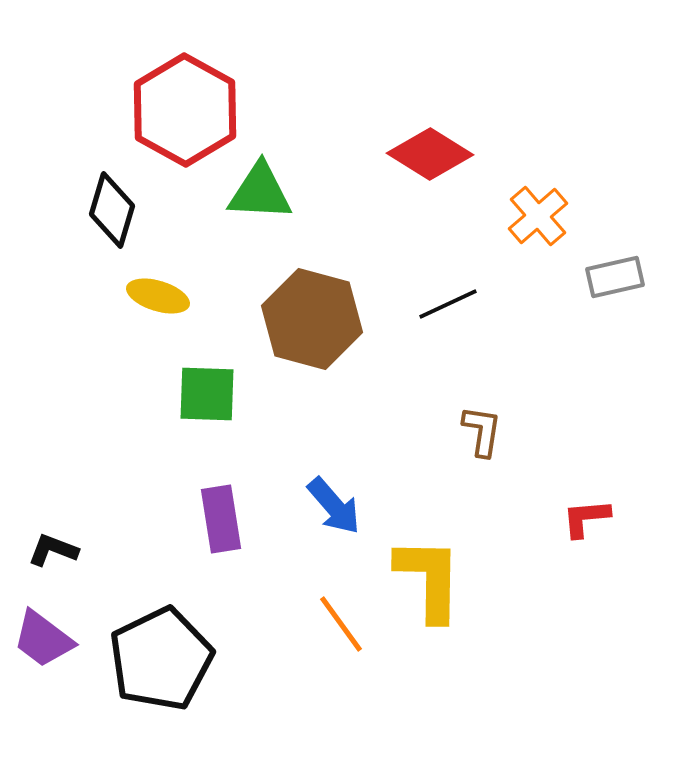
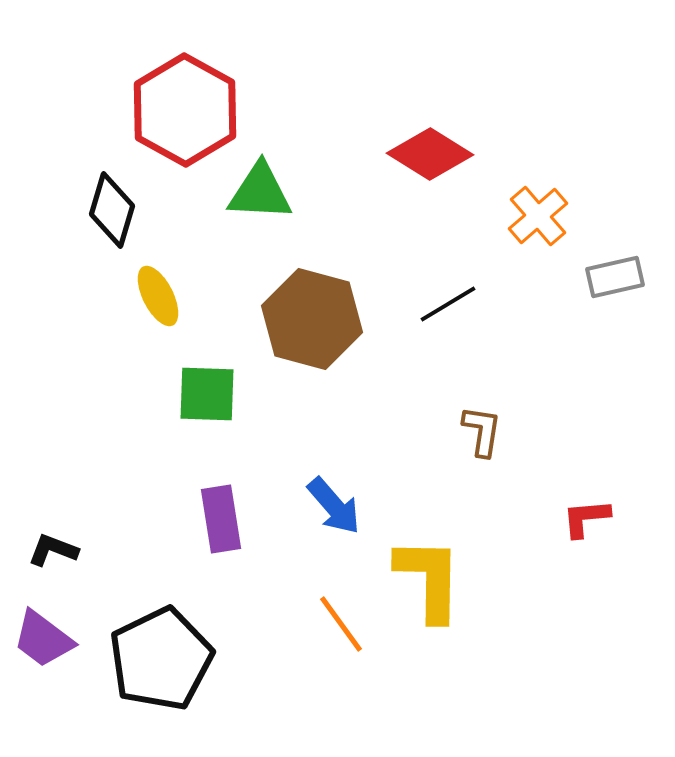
yellow ellipse: rotated 46 degrees clockwise
black line: rotated 6 degrees counterclockwise
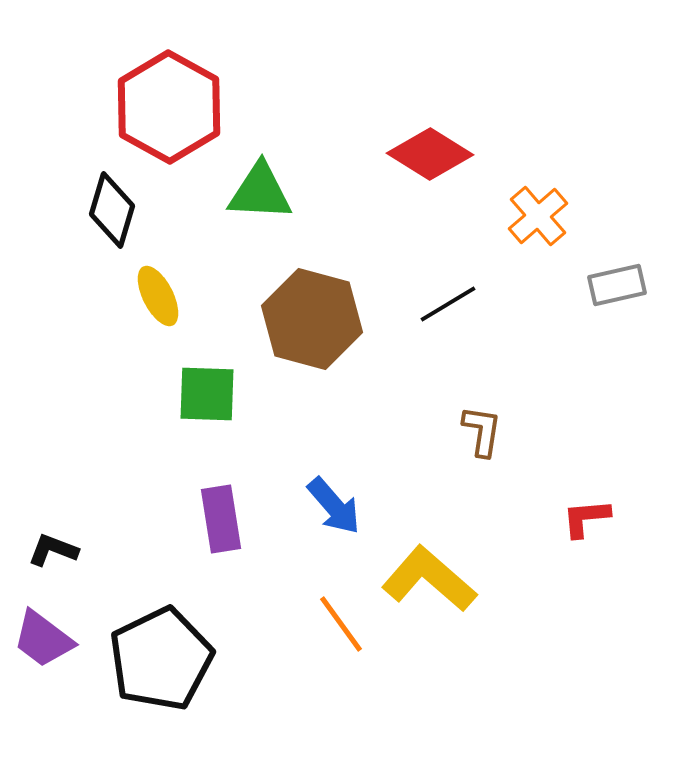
red hexagon: moved 16 px left, 3 px up
gray rectangle: moved 2 px right, 8 px down
yellow L-shape: rotated 50 degrees counterclockwise
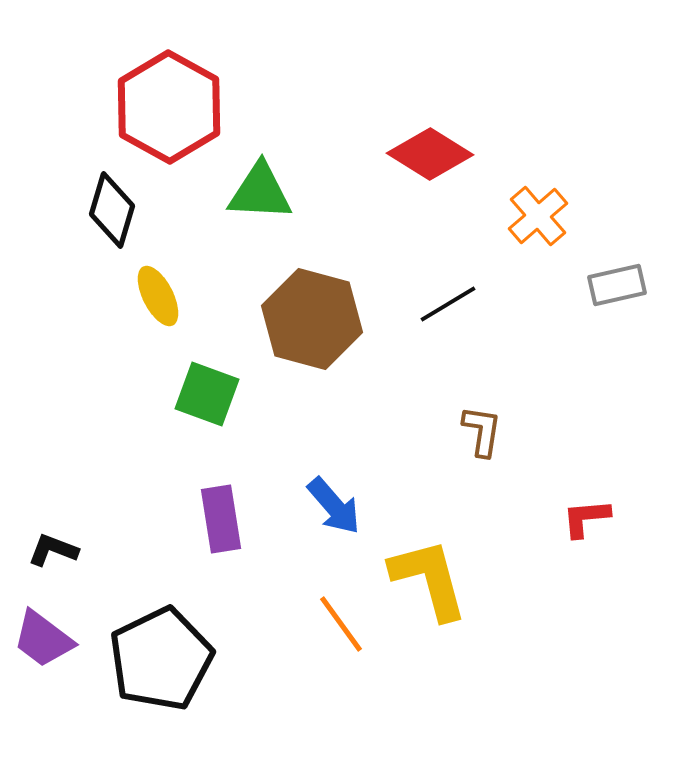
green square: rotated 18 degrees clockwise
yellow L-shape: rotated 34 degrees clockwise
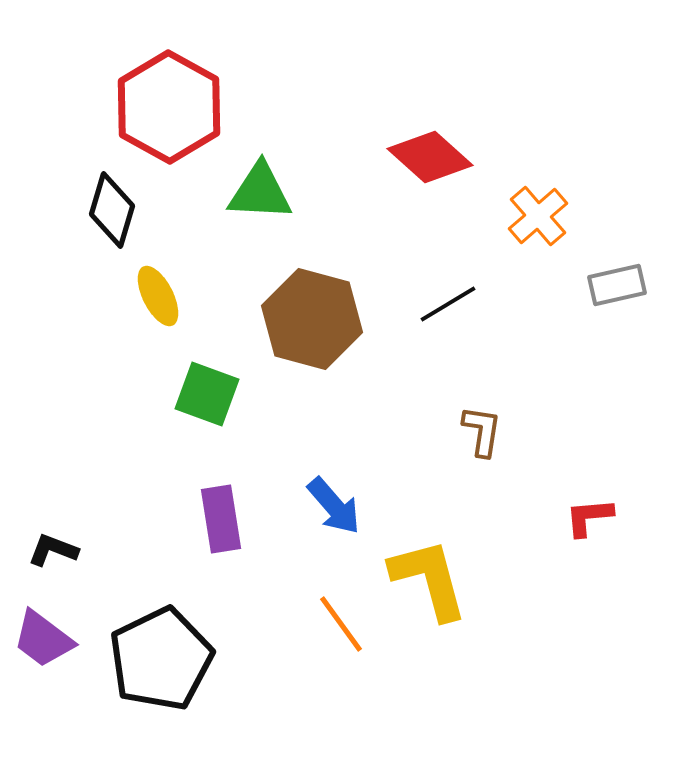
red diamond: moved 3 px down; rotated 10 degrees clockwise
red L-shape: moved 3 px right, 1 px up
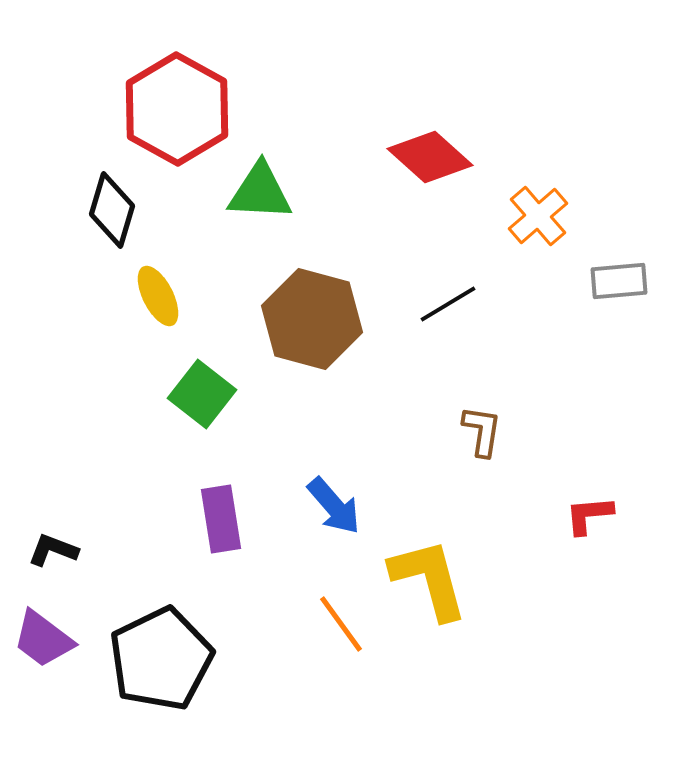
red hexagon: moved 8 px right, 2 px down
gray rectangle: moved 2 px right, 4 px up; rotated 8 degrees clockwise
green square: moved 5 px left; rotated 18 degrees clockwise
red L-shape: moved 2 px up
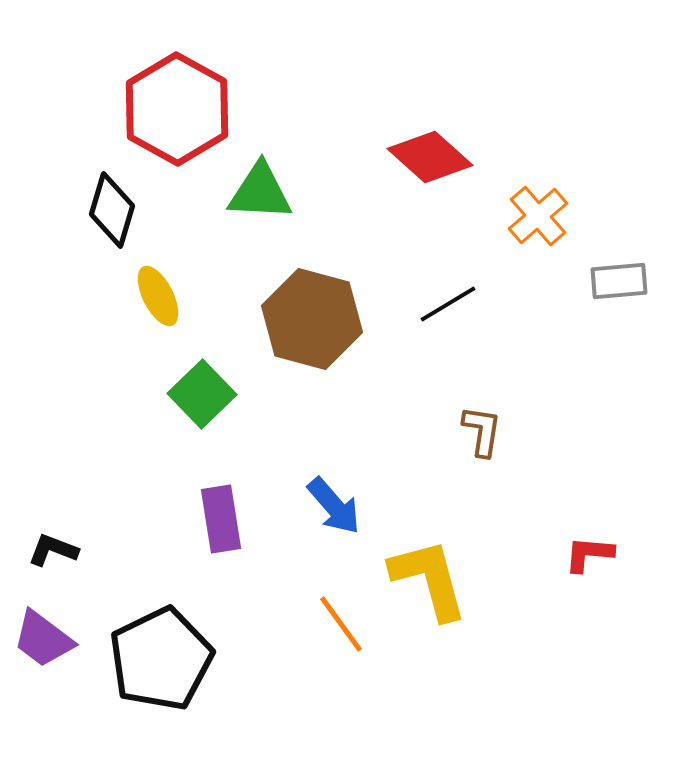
green square: rotated 8 degrees clockwise
red L-shape: moved 39 px down; rotated 10 degrees clockwise
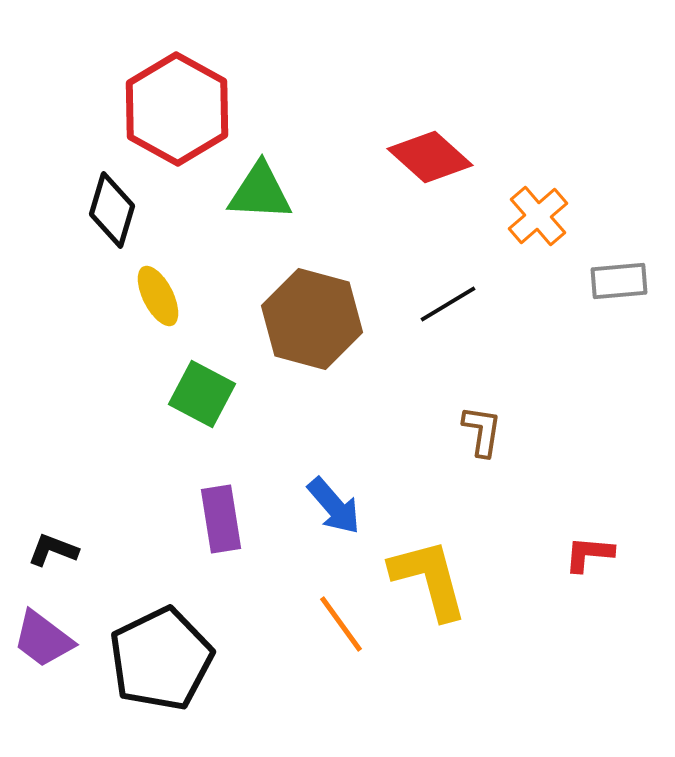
green square: rotated 18 degrees counterclockwise
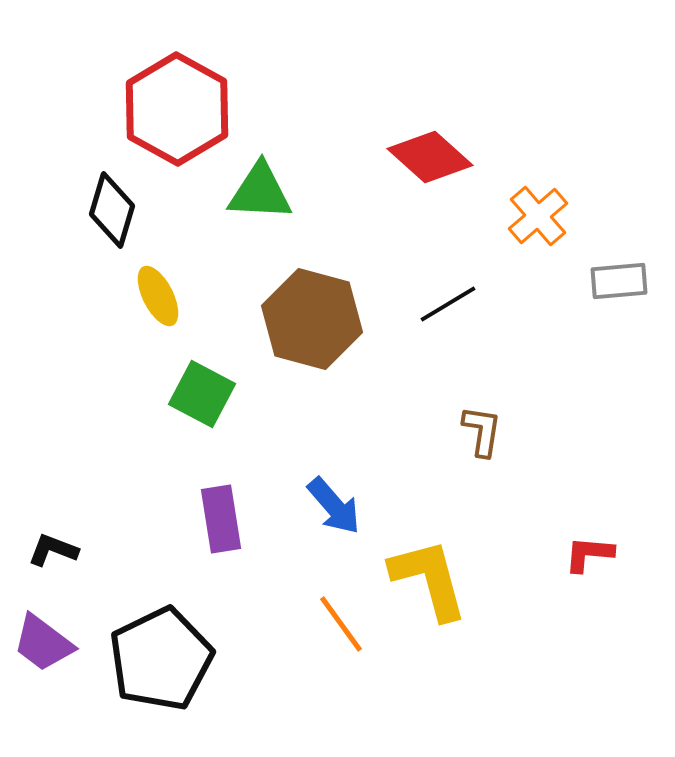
purple trapezoid: moved 4 px down
